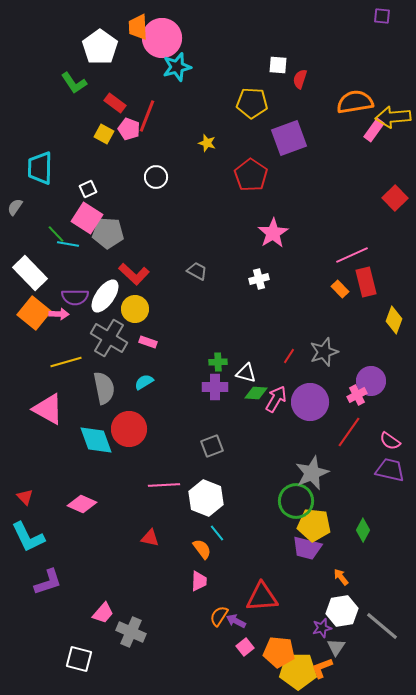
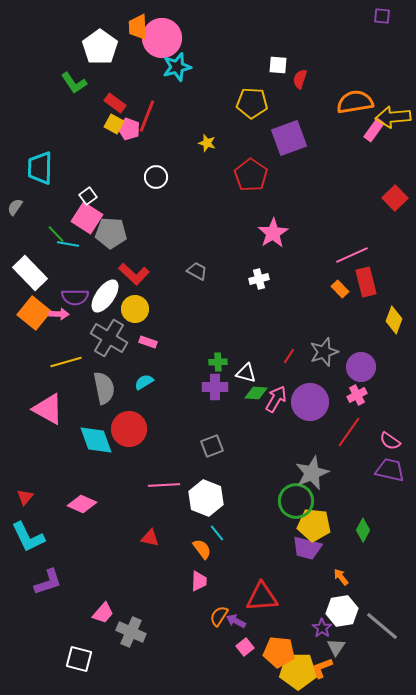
yellow square at (104, 134): moved 10 px right, 10 px up
white square at (88, 189): moved 7 px down; rotated 12 degrees counterclockwise
gray pentagon at (108, 233): moved 3 px right
purple circle at (371, 381): moved 10 px left, 14 px up
red triangle at (25, 497): rotated 24 degrees clockwise
purple star at (322, 628): rotated 24 degrees counterclockwise
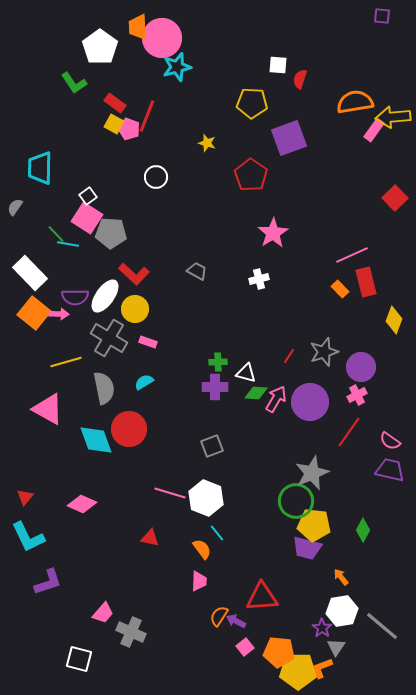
pink line at (164, 485): moved 6 px right, 8 px down; rotated 20 degrees clockwise
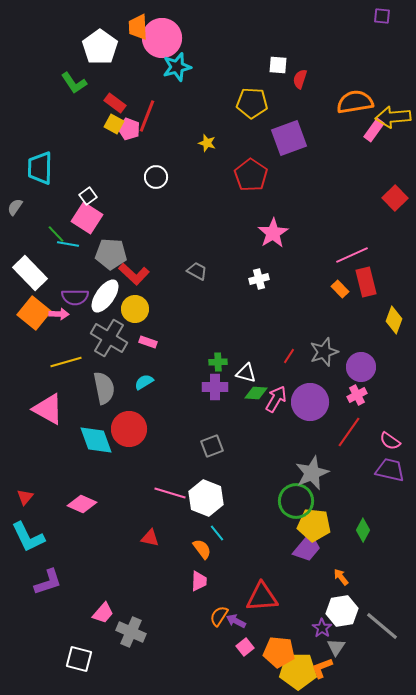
gray pentagon at (111, 233): moved 21 px down
purple trapezoid at (307, 548): rotated 64 degrees counterclockwise
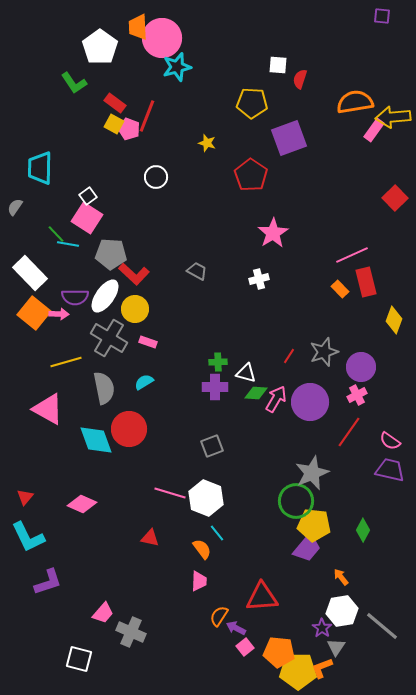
purple arrow at (236, 621): moved 7 px down
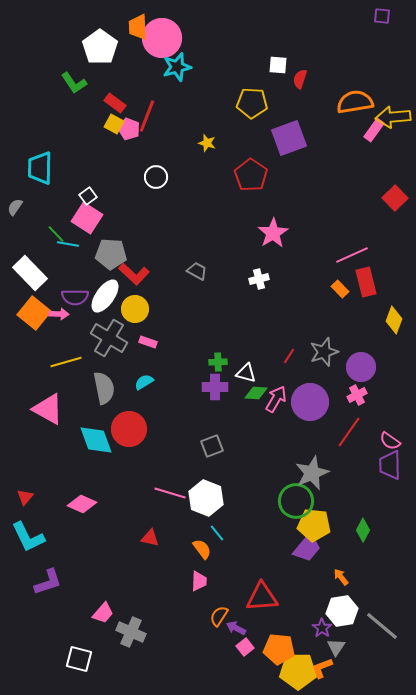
purple trapezoid at (390, 470): moved 5 px up; rotated 104 degrees counterclockwise
orange pentagon at (279, 652): moved 3 px up
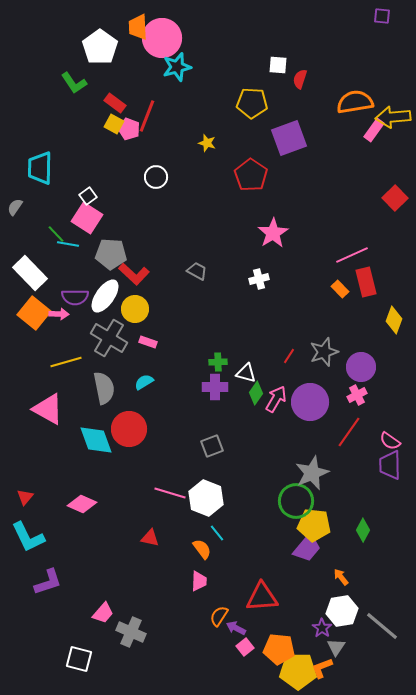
green diamond at (256, 393): rotated 60 degrees counterclockwise
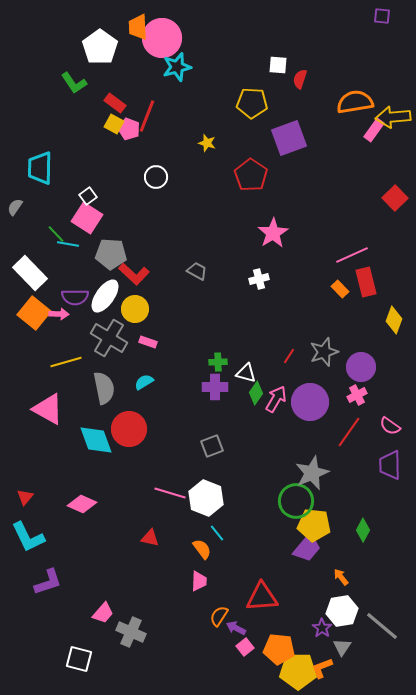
pink semicircle at (390, 441): moved 15 px up
gray triangle at (336, 647): moved 6 px right
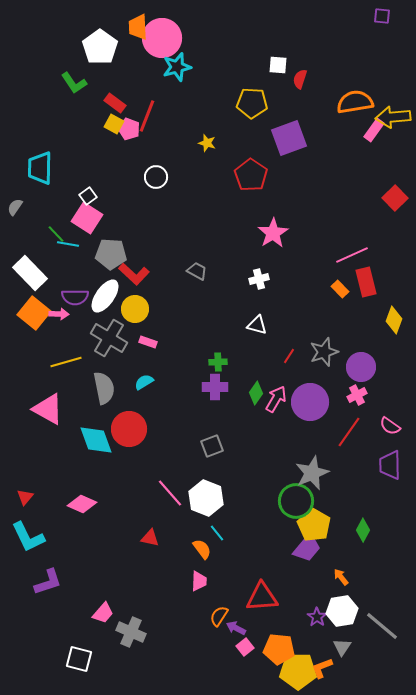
white triangle at (246, 373): moved 11 px right, 48 px up
pink line at (170, 493): rotated 32 degrees clockwise
yellow pentagon at (314, 525): rotated 24 degrees clockwise
purple star at (322, 628): moved 5 px left, 11 px up
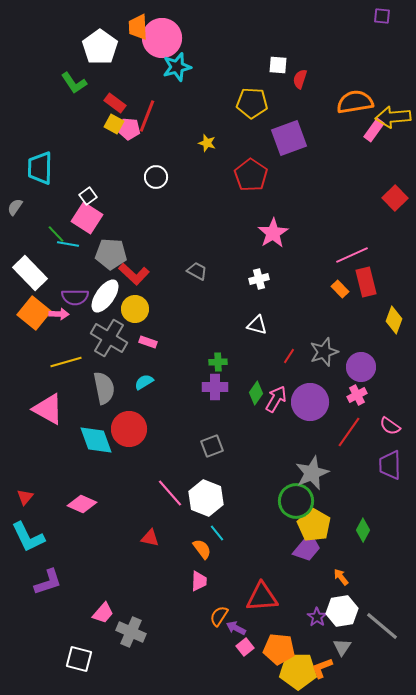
pink pentagon at (129, 129): rotated 15 degrees counterclockwise
